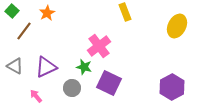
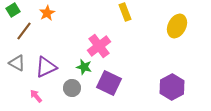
green square: moved 1 px right, 1 px up; rotated 16 degrees clockwise
gray triangle: moved 2 px right, 3 px up
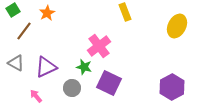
gray triangle: moved 1 px left
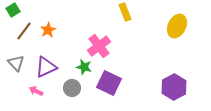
orange star: moved 1 px right, 17 px down
gray triangle: rotated 18 degrees clockwise
purple hexagon: moved 2 px right
pink arrow: moved 5 px up; rotated 24 degrees counterclockwise
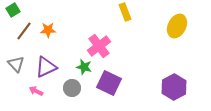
orange star: rotated 28 degrees clockwise
gray triangle: moved 1 px down
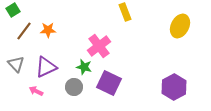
yellow ellipse: moved 3 px right
gray circle: moved 2 px right, 1 px up
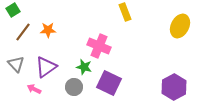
brown line: moved 1 px left, 1 px down
pink cross: rotated 30 degrees counterclockwise
purple triangle: rotated 10 degrees counterclockwise
pink arrow: moved 2 px left, 2 px up
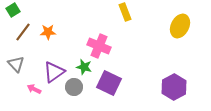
orange star: moved 2 px down
purple triangle: moved 8 px right, 5 px down
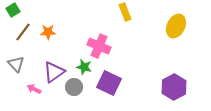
yellow ellipse: moved 4 px left
